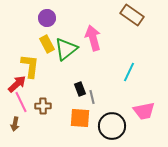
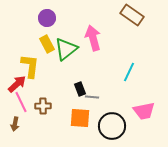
gray line: rotated 72 degrees counterclockwise
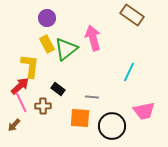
red arrow: moved 3 px right, 2 px down
black rectangle: moved 22 px left; rotated 32 degrees counterclockwise
brown arrow: moved 1 px left, 1 px down; rotated 32 degrees clockwise
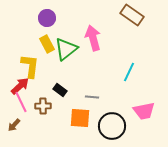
black rectangle: moved 2 px right, 1 px down
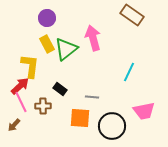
black rectangle: moved 1 px up
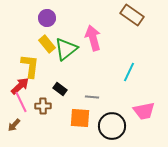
yellow rectangle: rotated 12 degrees counterclockwise
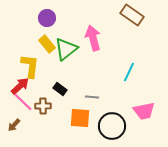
pink line: moved 2 px right; rotated 20 degrees counterclockwise
